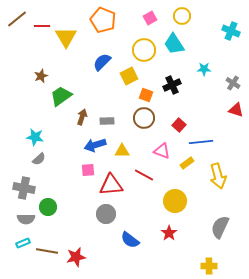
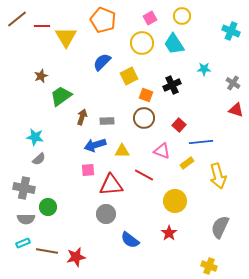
yellow circle at (144, 50): moved 2 px left, 7 px up
yellow cross at (209, 266): rotated 21 degrees clockwise
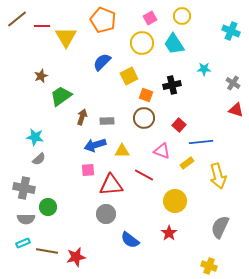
black cross at (172, 85): rotated 12 degrees clockwise
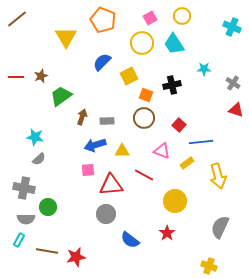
red line at (42, 26): moved 26 px left, 51 px down
cyan cross at (231, 31): moved 1 px right, 4 px up
red star at (169, 233): moved 2 px left
cyan rectangle at (23, 243): moved 4 px left, 3 px up; rotated 40 degrees counterclockwise
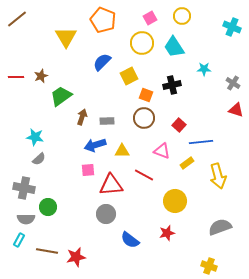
cyan trapezoid at (174, 44): moved 3 px down
gray semicircle at (220, 227): rotated 45 degrees clockwise
red star at (167, 233): rotated 21 degrees clockwise
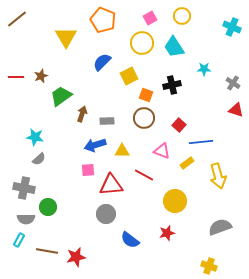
brown arrow at (82, 117): moved 3 px up
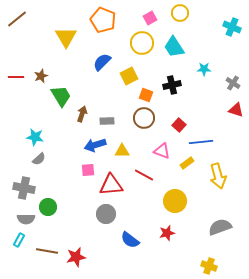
yellow circle at (182, 16): moved 2 px left, 3 px up
green trapezoid at (61, 96): rotated 95 degrees clockwise
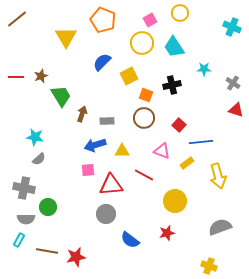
pink square at (150, 18): moved 2 px down
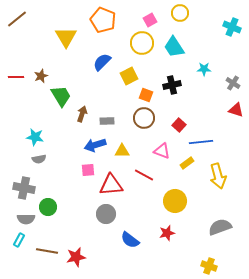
gray semicircle at (39, 159): rotated 32 degrees clockwise
